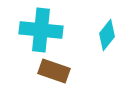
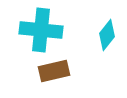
brown rectangle: rotated 32 degrees counterclockwise
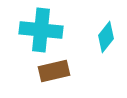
cyan diamond: moved 1 px left, 2 px down
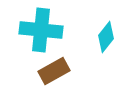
brown rectangle: rotated 16 degrees counterclockwise
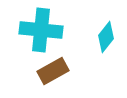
brown rectangle: moved 1 px left
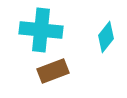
brown rectangle: rotated 8 degrees clockwise
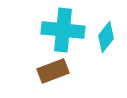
cyan cross: moved 22 px right
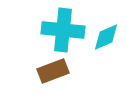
cyan diamond: rotated 28 degrees clockwise
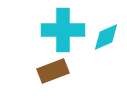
cyan cross: rotated 6 degrees counterclockwise
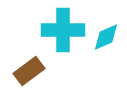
brown rectangle: moved 24 px left; rotated 16 degrees counterclockwise
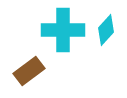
cyan diamond: moved 7 px up; rotated 24 degrees counterclockwise
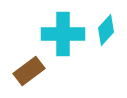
cyan cross: moved 4 px down
